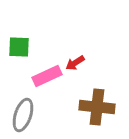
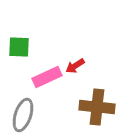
red arrow: moved 3 px down
pink rectangle: moved 1 px down
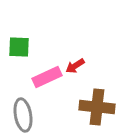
gray ellipse: rotated 28 degrees counterclockwise
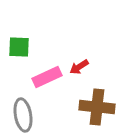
red arrow: moved 4 px right, 1 px down
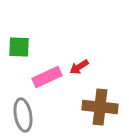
brown cross: moved 3 px right
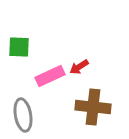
pink rectangle: moved 3 px right, 1 px up
brown cross: moved 7 px left
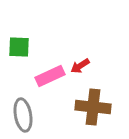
red arrow: moved 1 px right, 1 px up
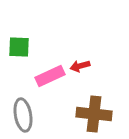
red arrow: rotated 18 degrees clockwise
brown cross: moved 1 px right, 7 px down
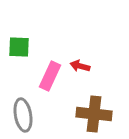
red arrow: rotated 30 degrees clockwise
pink rectangle: rotated 40 degrees counterclockwise
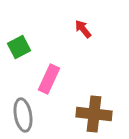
green square: rotated 30 degrees counterclockwise
red arrow: moved 3 px right, 37 px up; rotated 36 degrees clockwise
pink rectangle: moved 1 px left, 3 px down
